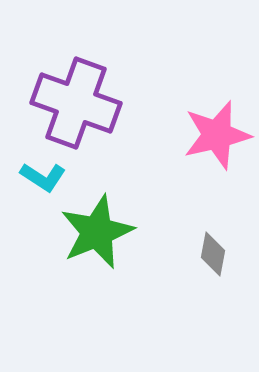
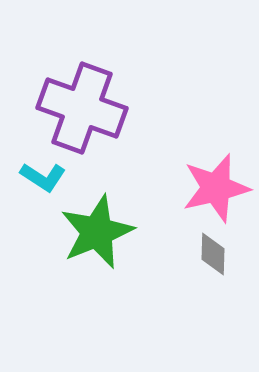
purple cross: moved 6 px right, 5 px down
pink star: moved 1 px left, 53 px down
gray diamond: rotated 9 degrees counterclockwise
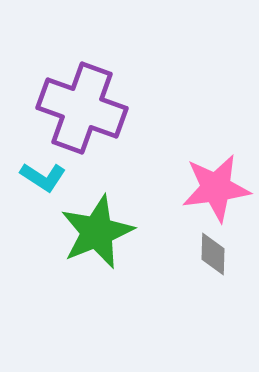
pink star: rotated 6 degrees clockwise
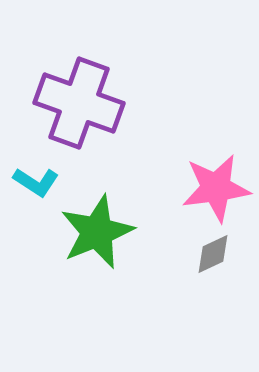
purple cross: moved 3 px left, 5 px up
cyan L-shape: moved 7 px left, 5 px down
gray diamond: rotated 63 degrees clockwise
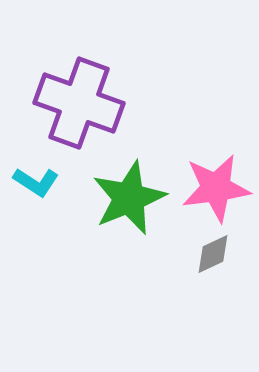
green star: moved 32 px right, 34 px up
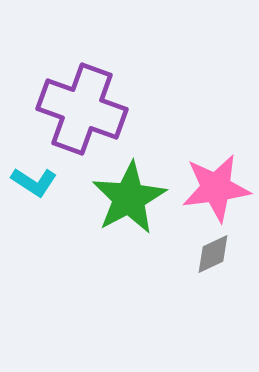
purple cross: moved 3 px right, 6 px down
cyan L-shape: moved 2 px left
green star: rotated 6 degrees counterclockwise
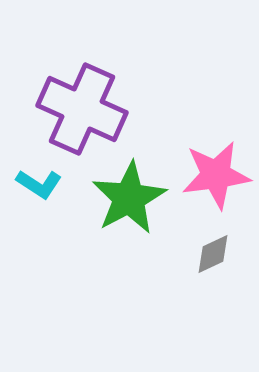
purple cross: rotated 4 degrees clockwise
cyan L-shape: moved 5 px right, 2 px down
pink star: moved 13 px up
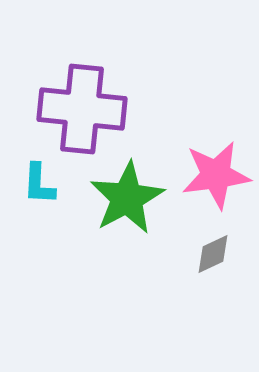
purple cross: rotated 18 degrees counterclockwise
cyan L-shape: rotated 60 degrees clockwise
green star: moved 2 px left
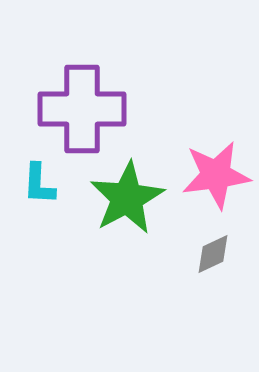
purple cross: rotated 6 degrees counterclockwise
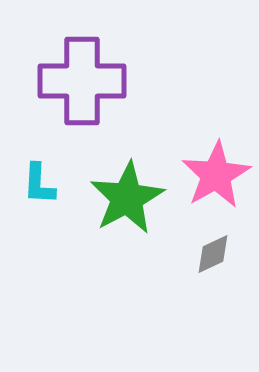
purple cross: moved 28 px up
pink star: rotated 22 degrees counterclockwise
